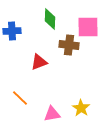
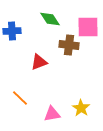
green diamond: rotated 35 degrees counterclockwise
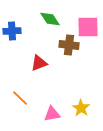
red triangle: moved 1 px down
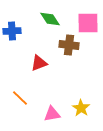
pink square: moved 4 px up
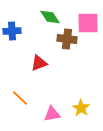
green diamond: moved 2 px up
brown cross: moved 2 px left, 6 px up
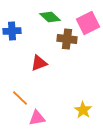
green diamond: rotated 15 degrees counterclockwise
pink square: rotated 25 degrees counterclockwise
yellow star: moved 2 px right, 2 px down
pink triangle: moved 15 px left, 4 px down
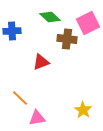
red triangle: moved 2 px right, 1 px up
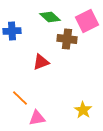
pink square: moved 1 px left, 2 px up
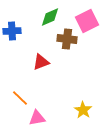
green diamond: rotated 65 degrees counterclockwise
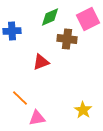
pink square: moved 1 px right, 2 px up
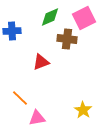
pink square: moved 4 px left, 1 px up
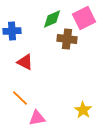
green diamond: moved 2 px right, 2 px down
red triangle: moved 16 px left; rotated 48 degrees clockwise
